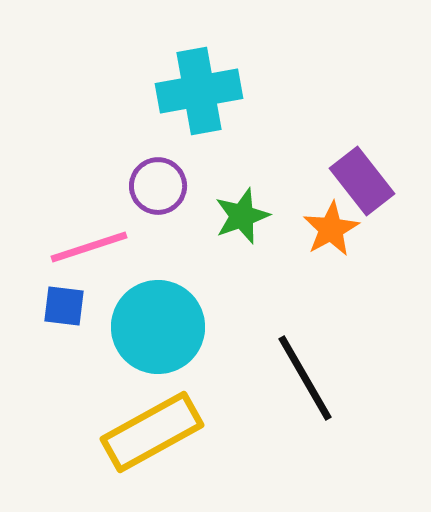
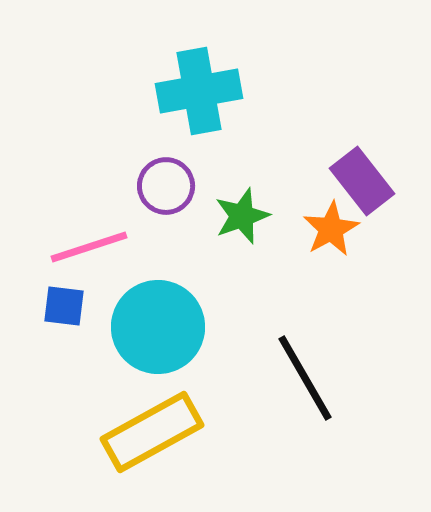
purple circle: moved 8 px right
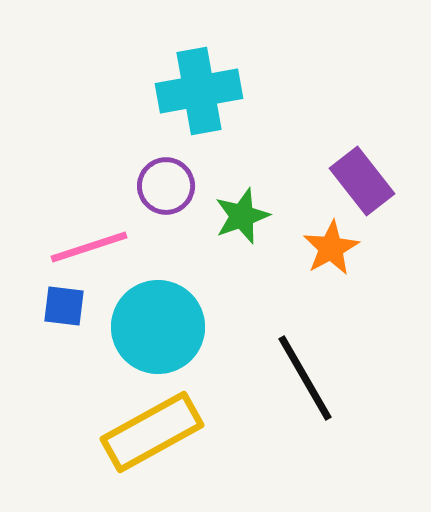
orange star: moved 19 px down
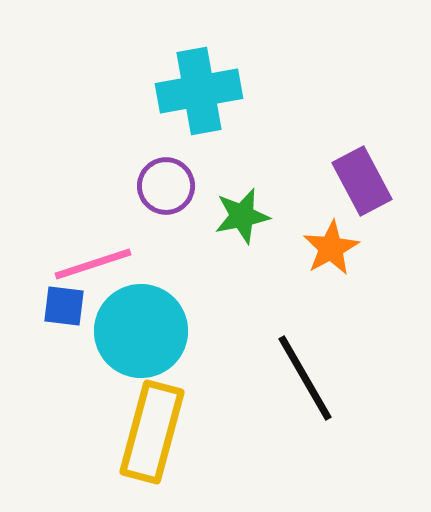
purple rectangle: rotated 10 degrees clockwise
green star: rotated 8 degrees clockwise
pink line: moved 4 px right, 17 px down
cyan circle: moved 17 px left, 4 px down
yellow rectangle: rotated 46 degrees counterclockwise
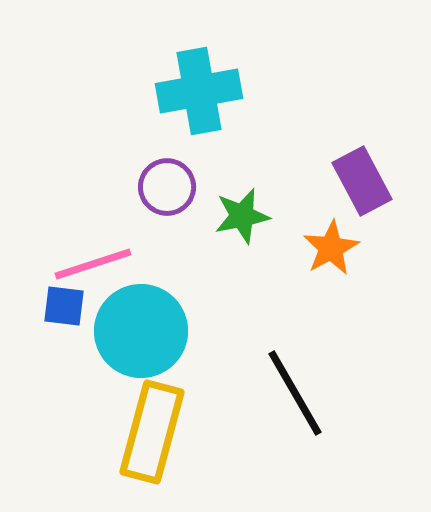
purple circle: moved 1 px right, 1 px down
black line: moved 10 px left, 15 px down
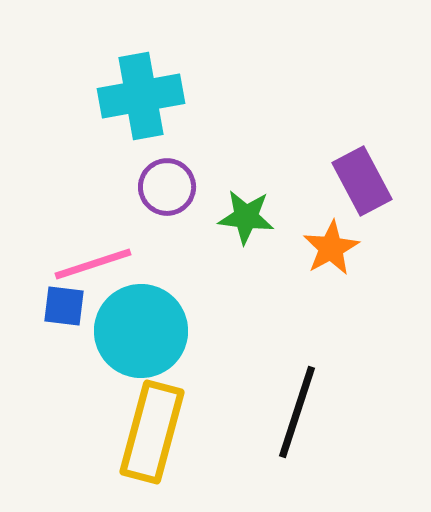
cyan cross: moved 58 px left, 5 px down
green star: moved 4 px right, 1 px down; rotated 18 degrees clockwise
black line: moved 2 px right, 19 px down; rotated 48 degrees clockwise
